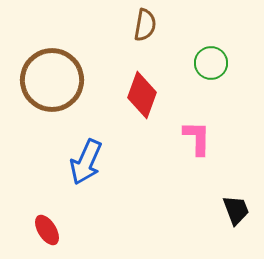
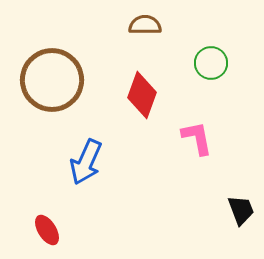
brown semicircle: rotated 100 degrees counterclockwise
pink L-shape: rotated 12 degrees counterclockwise
black trapezoid: moved 5 px right
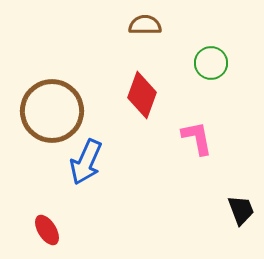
brown circle: moved 31 px down
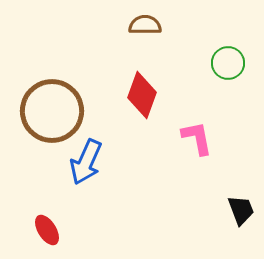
green circle: moved 17 px right
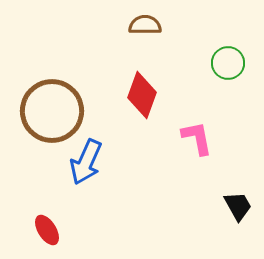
black trapezoid: moved 3 px left, 4 px up; rotated 8 degrees counterclockwise
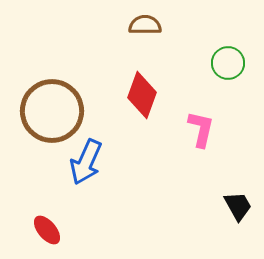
pink L-shape: moved 4 px right, 9 px up; rotated 24 degrees clockwise
red ellipse: rotated 8 degrees counterclockwise
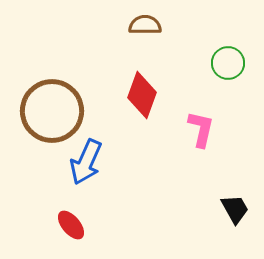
black trapezoid: moved 3 px left, 3 px down
red ellipse: moved 24 px right, 5 px up
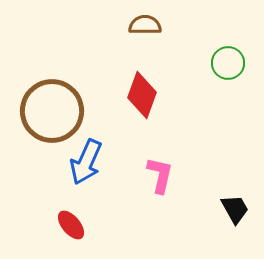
pink L-shape: moved 41 px left, 46 px down
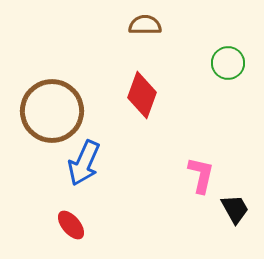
blue arrow: moved 2 px left, 1 px down
pink L-shape: moved 41 px right
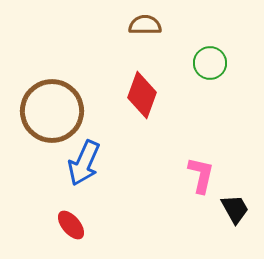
green circle: moved 18 px left
